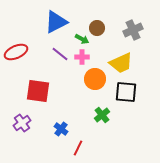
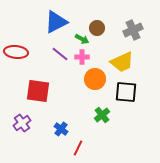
red ellipse: rotated 30 degrees clockwise
yellow trapezoid: moved 1 px right, 1 px up
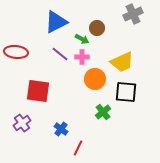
gray cross: moved 16 px up
green cross: moved 1 px right, 3 px up
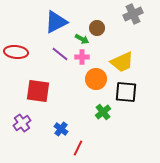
orange circle: moved 1 px right
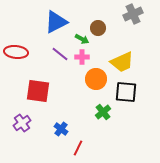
brown circle: moved 1 px right
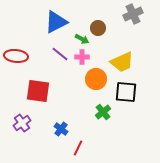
red ellipse: moved 4 px down
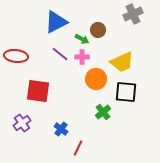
brown circle: moved 2 px down
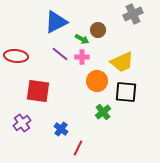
orange circle: moved 1 px right, 2 px down
